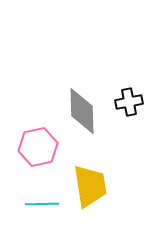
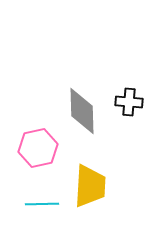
black cross: rotated 16 degrees clockwise
pink hexagon: moved 1 px down
yellow trapezoid: rotated 12 degrees clockwise
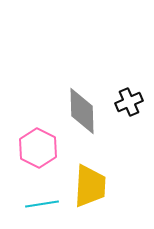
black cross: rotated 28 degrees counterclockwise
pink hexagon: rotated 21 degrees counterclockwise
cyan line: rotated 8 degrees counterclockwise
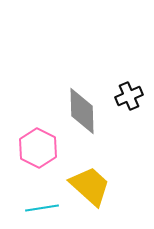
black cross: moved 6 px up
yellow trapezoid: rotated 51 degrees counterclockwise
cyan line: moved 4 px down
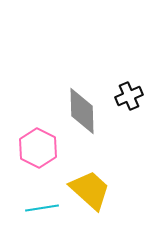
yellow trapezoid: moved 4 px down
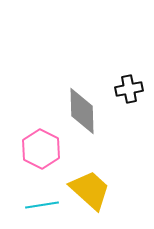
black cross: moved 7 px up; rotated 12 degrees clockwise
pink hexagon: moved 3 px right, 1 px down
cyan line: moved 3 px up
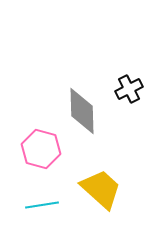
black cross: rotated 16 degrees counterclockwise
pink hexagon: rotated 12 degrees counterclockwise
yellow trapezoid: moved 11 px right, 1 px up
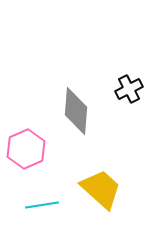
gray diamond: moved 6 px left; rotated 6 degrees clockwise
pink hexagon: moved 15 px left; rotated 21 degrees clockwise
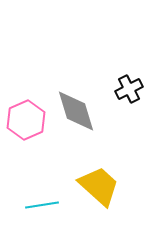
gray diamond: rotated 21 degrees counterclockwise
pink hexagon: moved 29 px up
yellow trapezoid: moved 2 px left, 3 px up
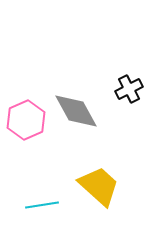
gray diamond: rotated 12 degrees counterclockwise
